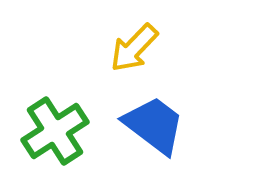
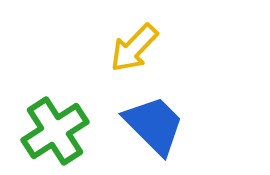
blue trapezoid: rotated 8 degrees clockwise
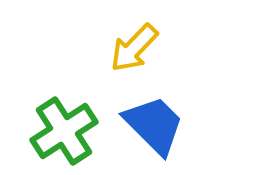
green cross: moved 9 px right
